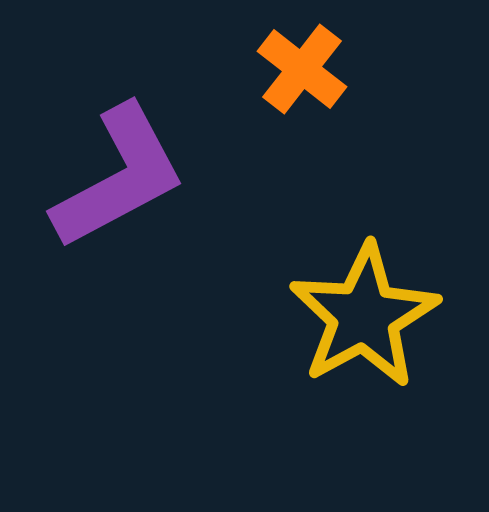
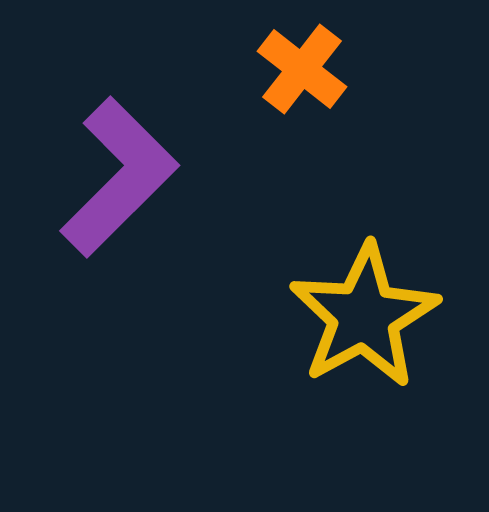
purple L-shape: rotated 17 degrees counterclockwise
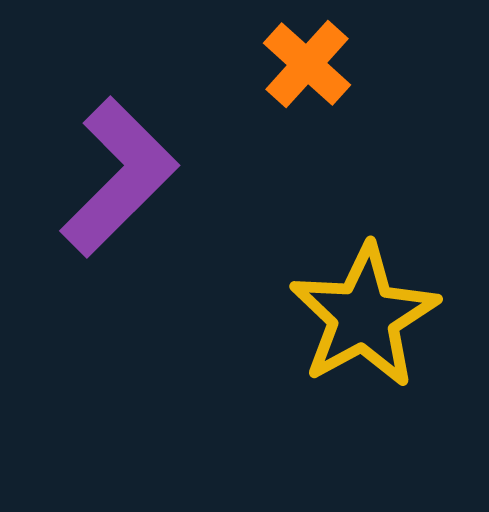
orange cross: moved 5 px right, 5 px up; rotated 4 degrees clockwise
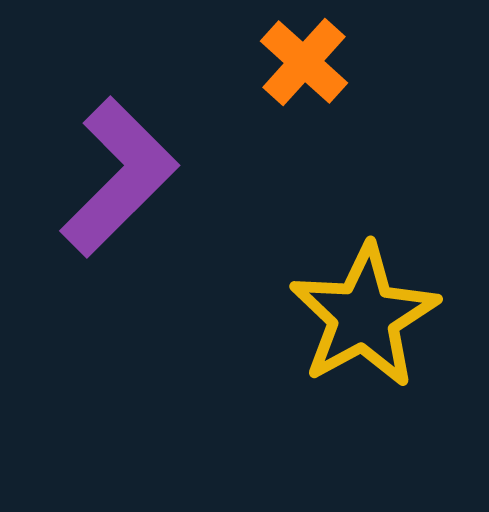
orange cross: moved 3 px left, 2 px up
